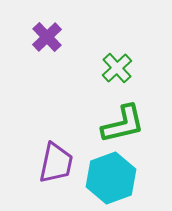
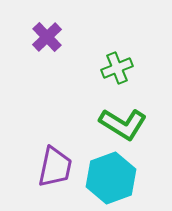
green cross: rotated 20 degrees clockwise
green L-shape: rotated 45 degrees clockwise
purple trapezoid: moved 1 px left, 4 px down
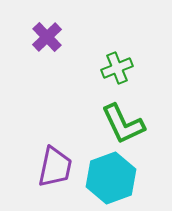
green L-shape: rotated 33 degrees clockwise
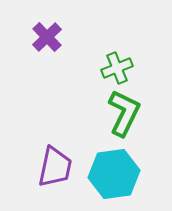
green L-shape: moved 1 px right, 11 px up; rotated 129 degrees counterclockwise
cyan hexagon: moved 3 px right, 4 px up; rotated 12 degrees clockwise
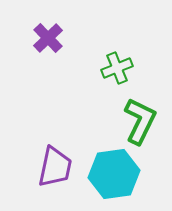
purple cross: moved 1 px right, 1 px down
green L-shape: moved 16 px right, 8 px down
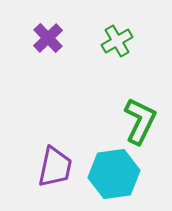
green cross: moved 27 px up; rotated 8 degrees counterclockwise
